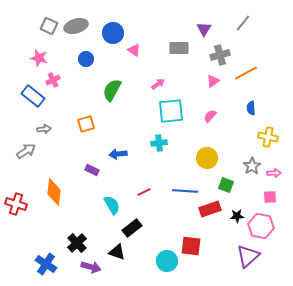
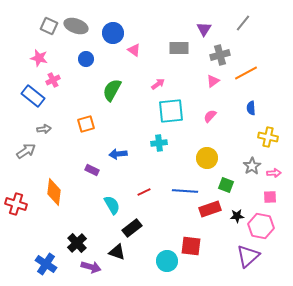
gray ellipse at (76, 26): rotated 35 degrees clockwise
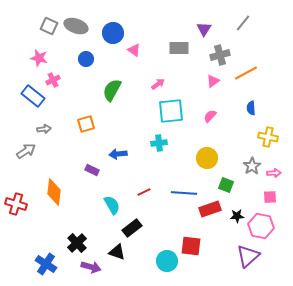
blue line at (185, 191): moved 1 px left, 2 px down
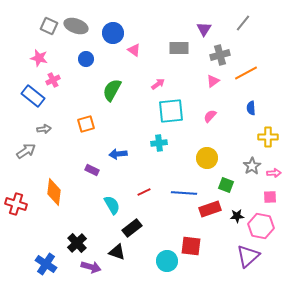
yellow cross at (268, 137): rotated 12 degrees counterclockwise
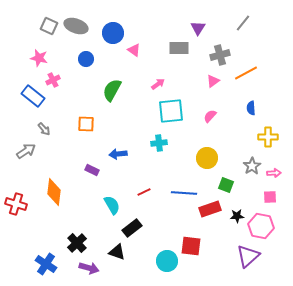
purple triangle at (204, 29): moved 6 px left, 1 px up
orange square at (86, 124): rotated 18 degrees clockwise
gray arrow at (44, 129): rotated 56 degrees clockwise
purple arrow at (91, 267): moved 2 px left, 1 px down
